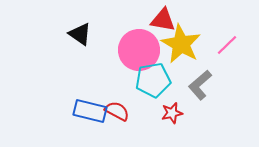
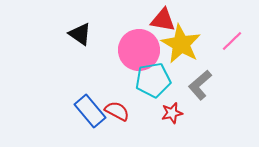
pink line: moved 5 px right, 4 px up
blue rectangle: rotated 36 degrees clockwise
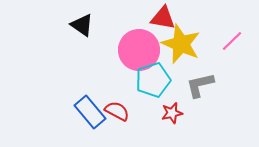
red triangle: moved 2 px up
black triangle: moved 2 px right, 9 px up
yellow star: rotated 6 degrees counterclockwise
cyan pentagon: rotated 8 degrees counterclockwise
gray L-shape: rotated 28 degrees clockwise
blue rectangle: moved 1 px down
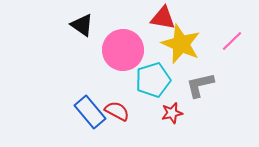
pink circle: moved 16 px left
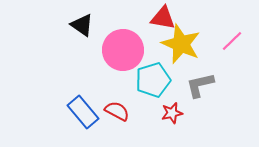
blue rectangle: moved 7 px left
